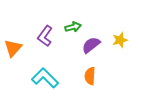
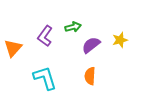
cyan L-shape: rotated 28 degrees clockwise
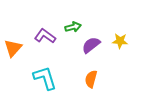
purple L-shape: rotated 90 degrees clockwise
yellow star: moved 1 px down; rotated 21 degrees clockwise
orange semicircle: moved 1 px right, 3 px down; rotated 12 degrees clockwise
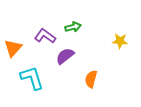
purple semicircle: moved 26 px left, 11 px down
cyan L-shape: moved 13 px left
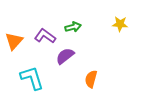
yellow star: moved 17 px up
orange triangle: moved 1 px right, 7 px up
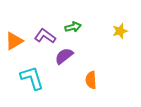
yellow star: moved 7 px down; rotated 21 degrees counterclockwise
orange triangle: rotated 18 degrees clockwise
purple semicircle: moved 1 px left
orange semicircle: moved 1 px down; rotated 18 degrees counterclockwise
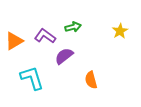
yellow star: rotated 14 degrees counterclockwise
orange semicircle: rotated 12 degrees counterclockwise
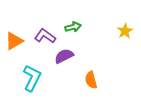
yellow star: moved 5 px right
purple semicircle: rotated 12 degrees clockwise
cyan L-shape: rotated 44 degrees clockwise
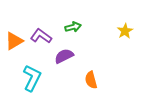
purple L-shape: moved 4 px left
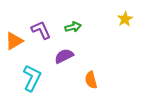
yellow star: moved 12 px up
purple L-shape: moved 6 px up; rotated 30 degrees clockwise
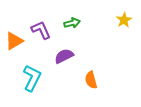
yellow star: moved 1 px left, 1 px down
green arrow: moved 1 px left, 4 px up
